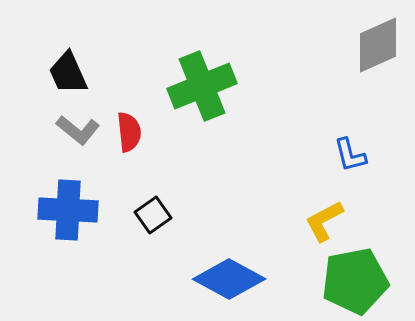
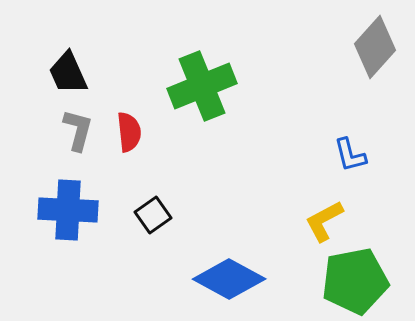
gray diamond: moved 3 px left, 2 px down; rotated 24 degrees counterclockwise
gray L-shape: rotated 114 degrees counterclockwise
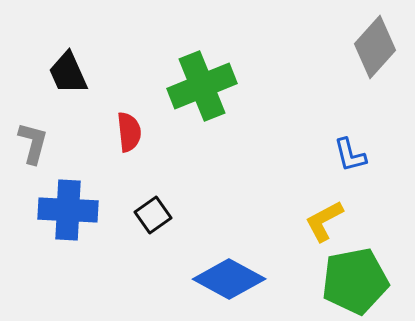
gray L-shape: moved 45 px left, 13 px down
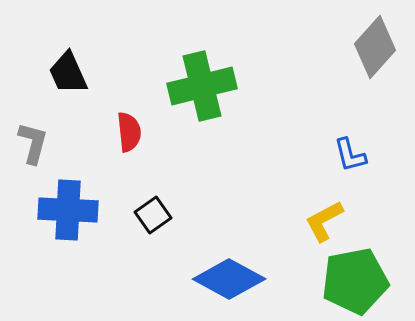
green cross: rotated 8 degrees clockwise
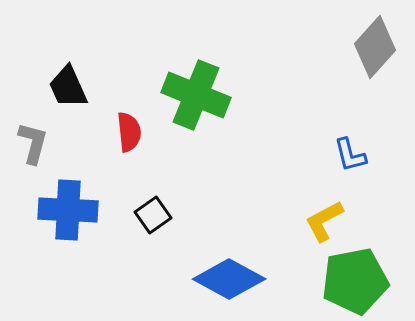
black trapezoid: moved 14 px down
green cross: moved 6 px left, 9 px down; rotated 36 degrees clockwise
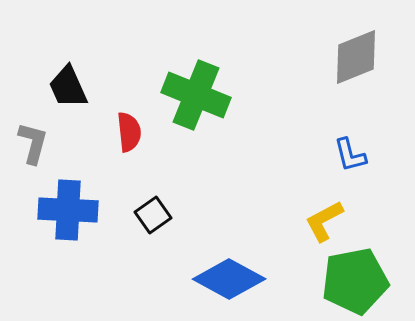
gray diamond: moved 19 px left, 10 px down; rotated 26 degrees clockwise
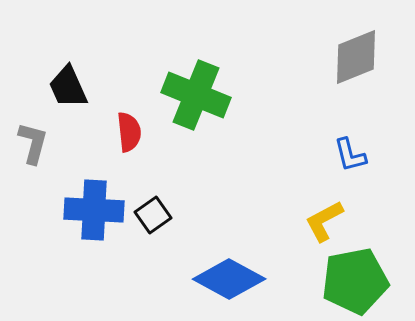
blue cross: moved 26 px right
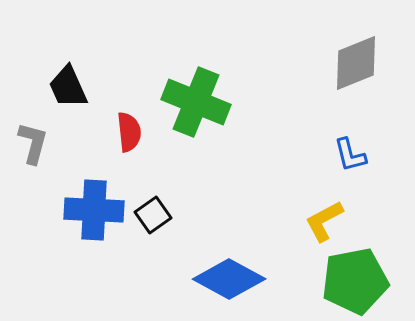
gray diamond: moved 6 px down
green cross: moved 7 px down
